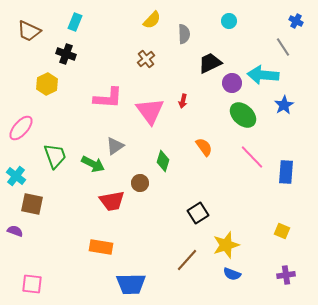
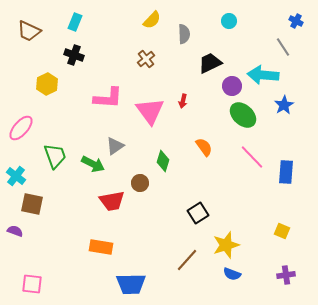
black cross: moved 8 px right, 1 px down
purple circle: moved 3 px down
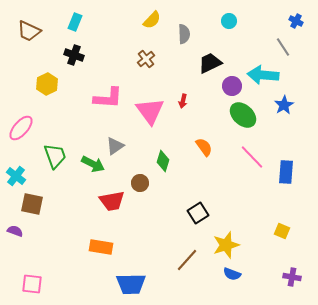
purple cross: moved 6 px right, 2 px down; rotated 18 degrees clockwise
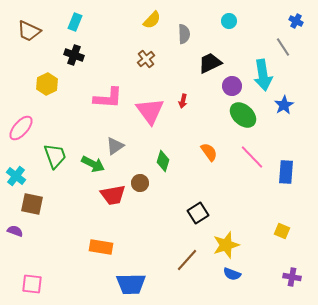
cyan arrow: rotated 104 degrees counterclockwise
orange semicircle: moved 5 px right, 5 px down
red trapezoid: moved 1 px right, 6 px up
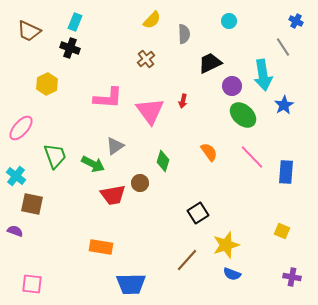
black cross: moved 4 px left, 7 px up
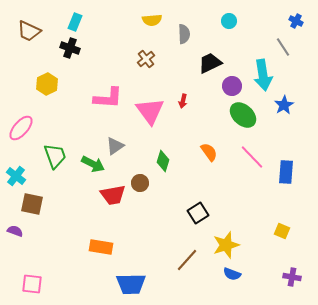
yellow semicircle: rotated 42 degrees clockwise
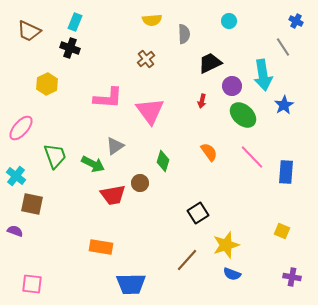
red arrow: moved 19 px right
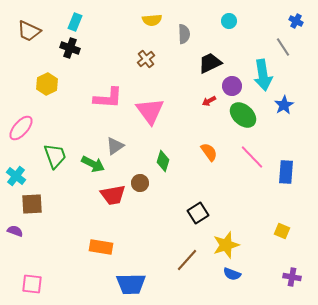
red arrow: moved 7 px right; rotated 48 degrees clockwise
brown square: rotated 15 degrees counterclockwise
